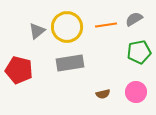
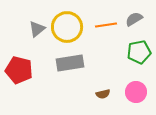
gray triangle: moved 2 px up
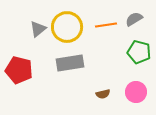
gray triangle: moved 1 px right
green pentagon: rotated 25 degrees clockwise
